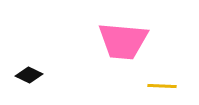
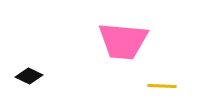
black diamond: moved 1 px down
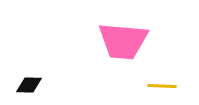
black diamond: moved 9 px down; rotated 24 degrees counterclockwise
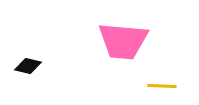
black diamond: moved 1 px left, 19 px up; rotated 12 degrees clockwise
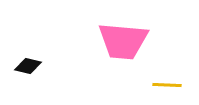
yellow line: moved 5 px right, 1 px up
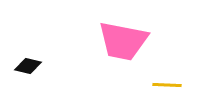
pink trapezoid: rotated 6 degrees clockwise
